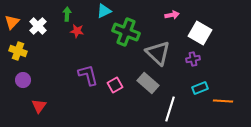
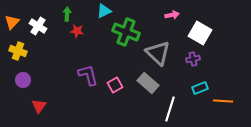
white cross: rotated 12 degrees counterclockwise
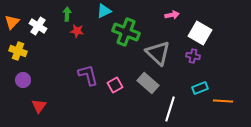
purple cross: moved 3 px up; rotated 24 degrees clockwise
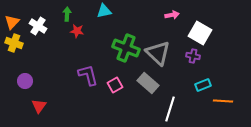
cyan triangle: rotated 14 degrees clockwise
green cross: moved 16 px down
yellow cross: moved 4 px left, 8 px up
purple circle: moved 2 px right, 1 px down
cyan rectangle: moved 3 px right, 3 px up
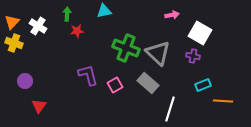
red star: rotated 16 degrees counterclockwise
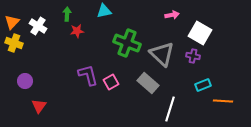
green cross: moved 1 px right, 5 px up
gray triangle: moved 4 px right, 1 px down
pink square: moved 4 px left, 3 px up
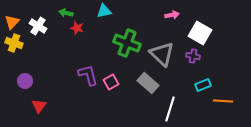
green arrow: moved 1 px left, 1 px up; rotated 80 degrees counterclockwise
red star: moved 3 px up; rotated 24 degrees clockwise
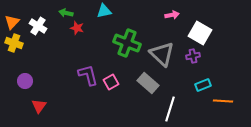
purple cross: rotated 24 degrees counterclockwise
